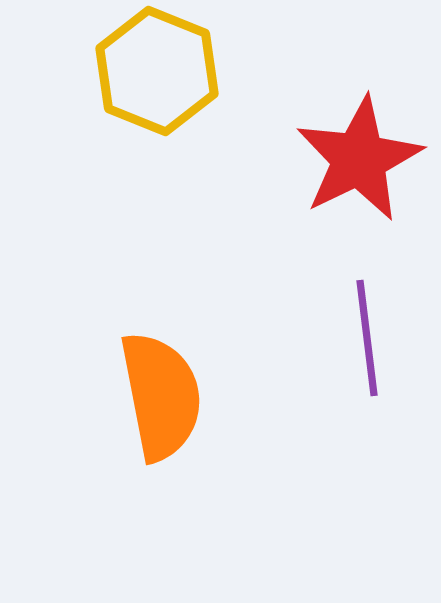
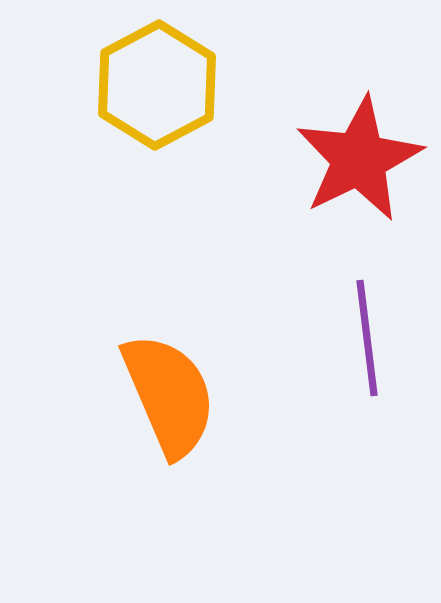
yellow hexagon: moved 14 px down; rotated 10 degrees clockwise
orange semicircle: moved 8 px right, 1 px up; rotated 12 degrees counterclockwise
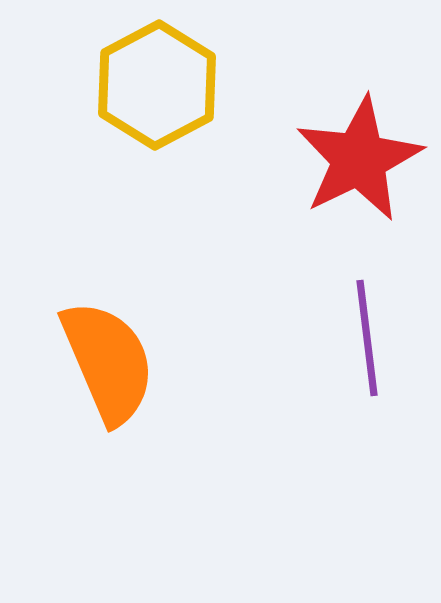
orange semicircle: moved 61 px left, 33 px up
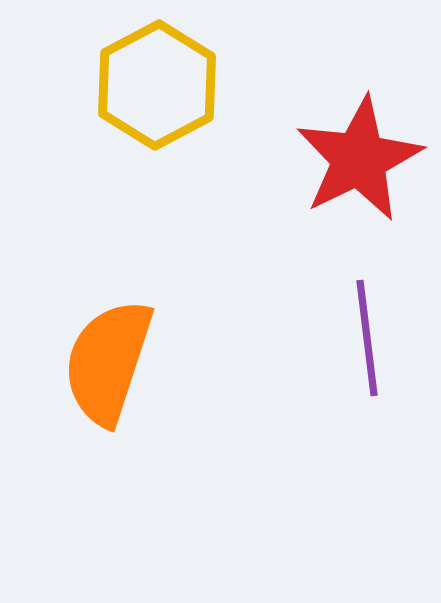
orange semicircle: rotated 139 degrees counterclockwise
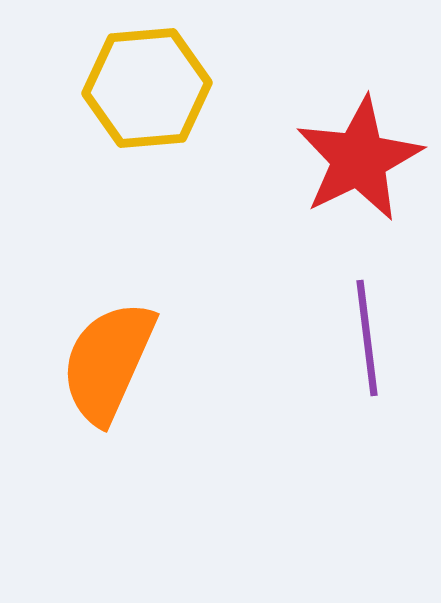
yellow hexagon: moved 10 px left, 3 px down; rotated 23 degrees clockwise
orange semicircle: rotated 6 degrees clockwise
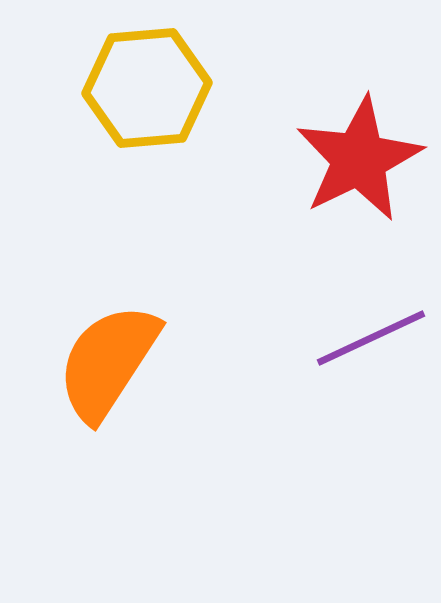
purple line: moved 4 px right; rotated 72 degrees clockwise
orange semicircle: rotated 9 degrees clockwise
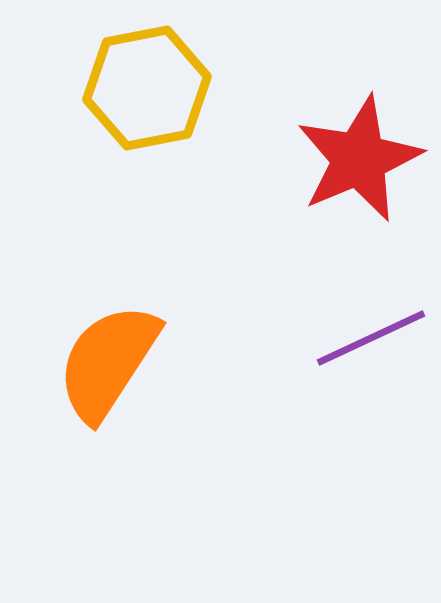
yellow hexagon: rotated 6 degrees counterclockwise
red star: rotated 3 degrees clockwise
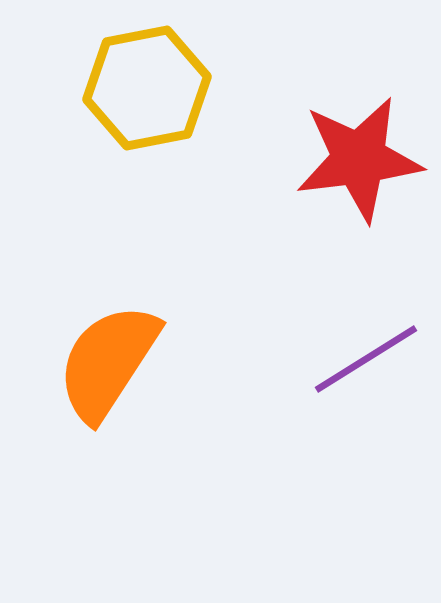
red star: rotated 16 degrees clockwise
purple line: moved 5 px left, 21 px down; rotated 7 degrees counterclockwise
